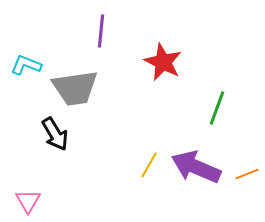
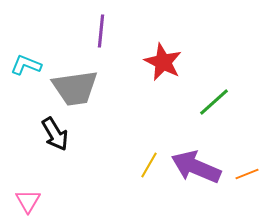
green line: moved 3 px left, 6 px up; rotated 28 degrees clockwise
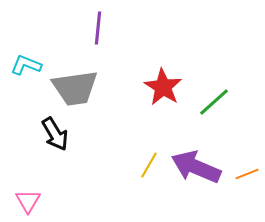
purple line: moved 3 px left, 3 px up
red star: moved 25 px down; rotated 6 degrees clockwise
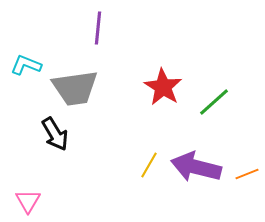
purple arrow: rotated 9 degrees counterclockwise
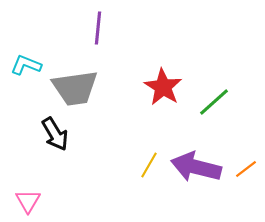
orange line: moved 1 px left, 5 px up; rotated 15 degrees counterclockwise
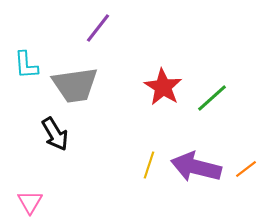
purple line: rotated 32 degrees clockwise
cyan L-shape: rotated 116 degrees counterclockwise
gray trapezoid: moved 3 px up
green line: moved 2 px left, 4 px up
yellow line: rotated 12 degrees counterclockwise
pink triangle: moved 2 px right, 1 px down
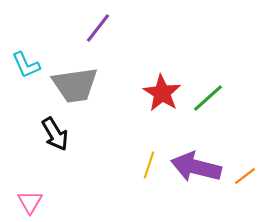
cyan L-shape: rotated 20 degrees counterclockwise
red star: moved 1 px left, 6 px down
green line: moved 4 px left
orange line: moved 1 px left, 7 px down
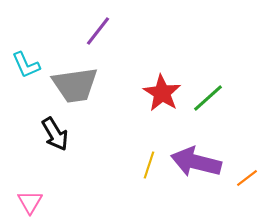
purple line: moved 3 px down
purple arrow: moved 5 px up
orange line: moved 2 px right, 2 px down
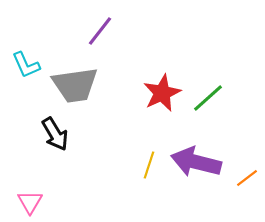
purple line: moved 2 px right
red star: rotated 15 degrees clockwise
